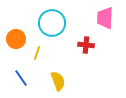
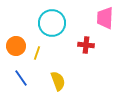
orange circle: moved 7 px down
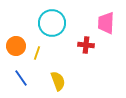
pink trapezoid: moved 1 px right, 5 px down
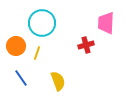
cyan circle: moved 10 px left
red cross: rotated 21 degrees counterclockwise
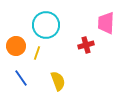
cyan circle: moved 4 px right, 2 px down
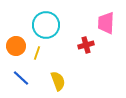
blue line: rotated 12 degrees counterclockwise
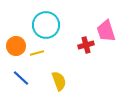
pink trapezoid: moved 8 px down; rotated 20 degrees counterclockwise
yellow line: rotated 56 degrees clockwise
yellow semicircle: moved 1 px right
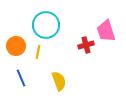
yellow line: moved 1 px right, 1 px up; rotated 64 degrees counterclockwise
blue line: rotated 24 degrees clockwise
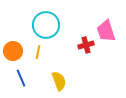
orange circle: moved 3 px left, 5 px down
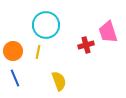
pink trapezoid: moved 2 px right, 1 px down
blue line: moved 6 px left
